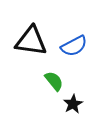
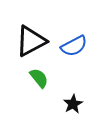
black triangle: rotated 36 degrees counterclockwise
green semicircle: moved 15 px left, 3 px up
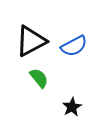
black star: moved 1 px left, 3 px down
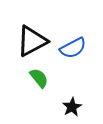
black triangle: moved 1 px right
blue semicircle: moved 1 px left, 2 px down
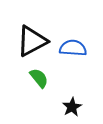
blue semicircle: rotated 148 degrees counterclockwise
